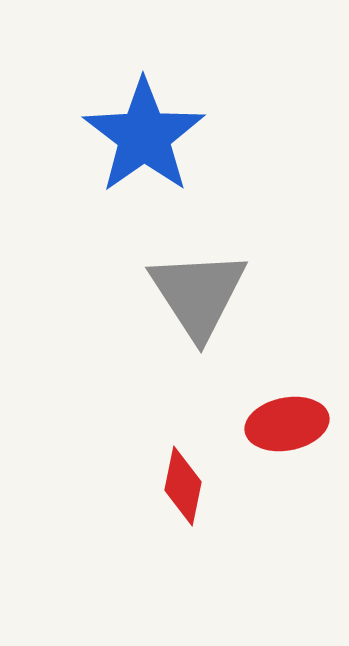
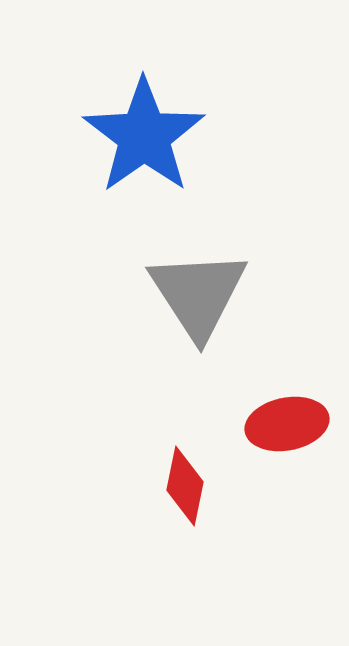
red diamond: moved 2 px right
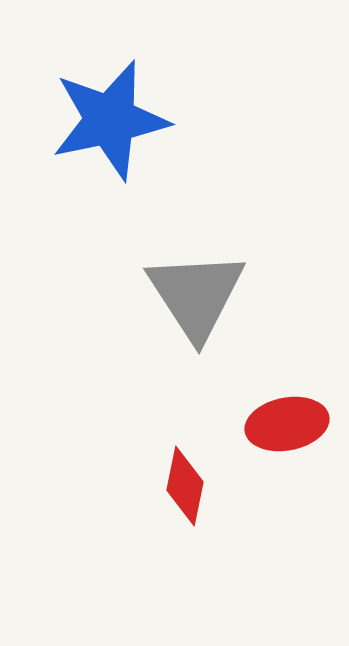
blue star: moved 34 px left, 16 px up; rotated 23 degrees clockwise
gray triangle: moved 2 px left, 1 px down
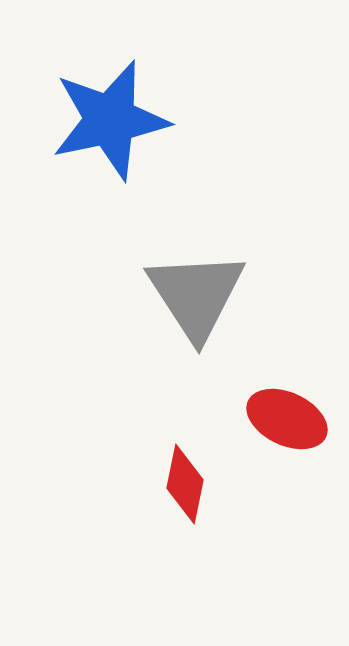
red ellipse: moved 5 px up; rotated 36 degrees clockwise
red diamond: moved 2 px up
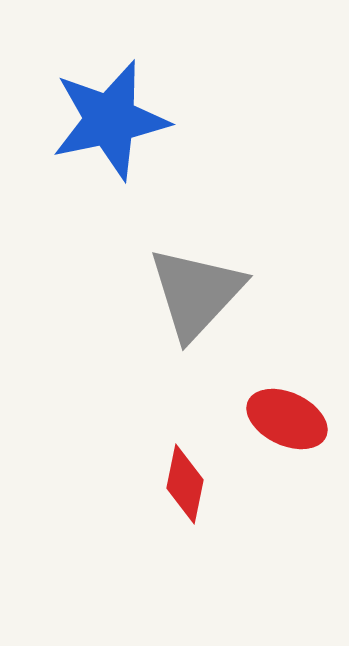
gray triangle: moved 2 px up; rotated 16 degrees clockwise
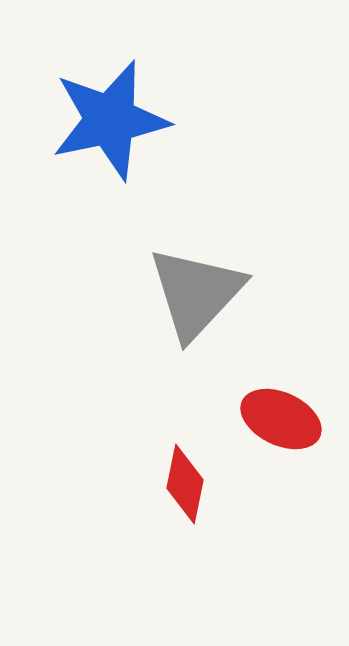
red ellipse: moved 6 px left
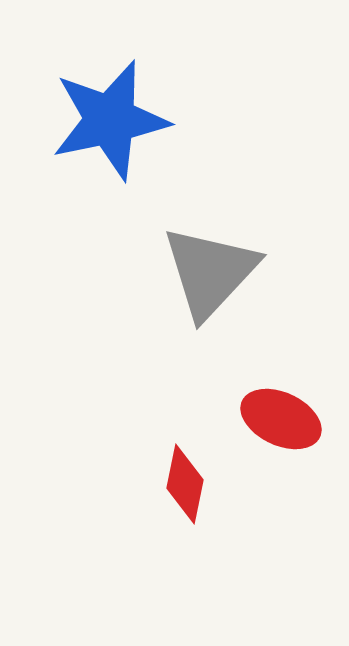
gray triangle: moved 14 px right, 21 px up
